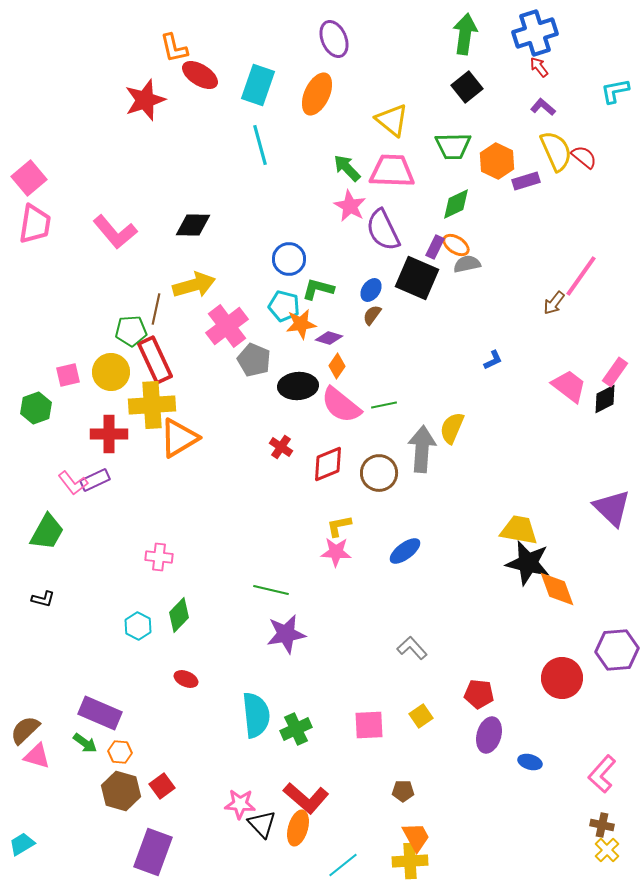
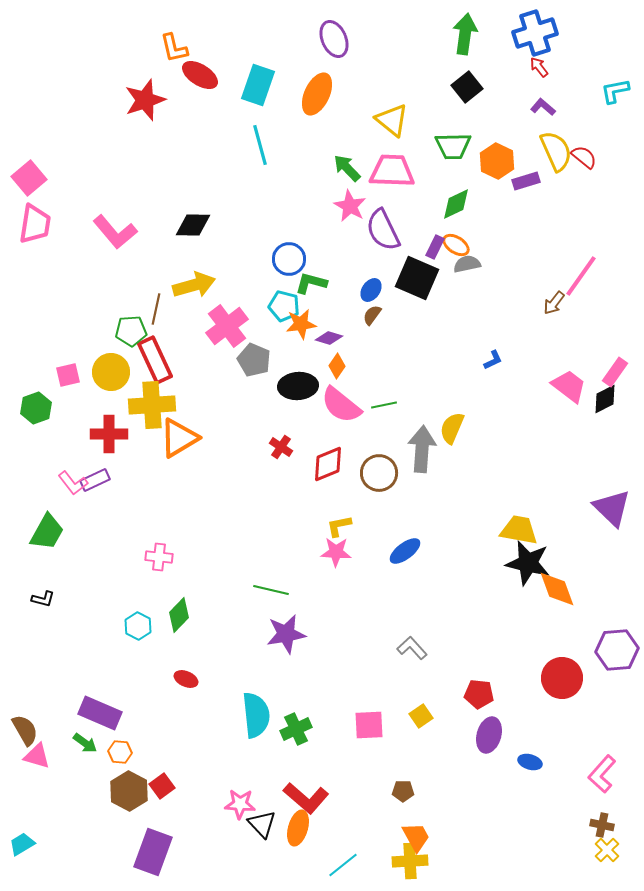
green L-shape at (318, 289): moved 7 px left, 6 px up
brown semicircle at (25, 730): rotated 104 degrees clockwise
brown hexagon at (121, 791): moved 8 px right; rotated 12 degrees clockwise
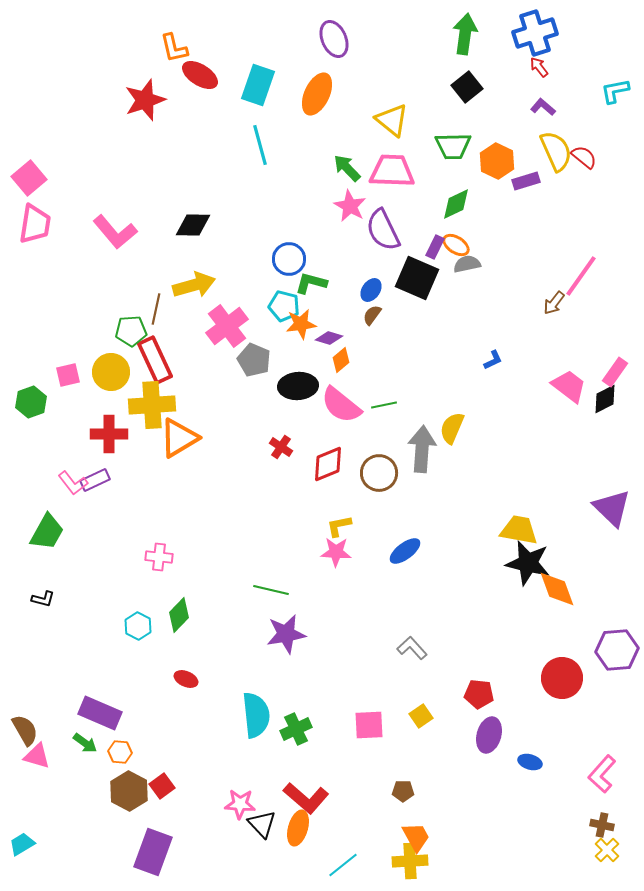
orange diamond at (337, 366): moved 4 px right, 6 px up; rotated 15 degrees clockwise
green hexagon at (36, 408): moved 5 px left, 6 px up
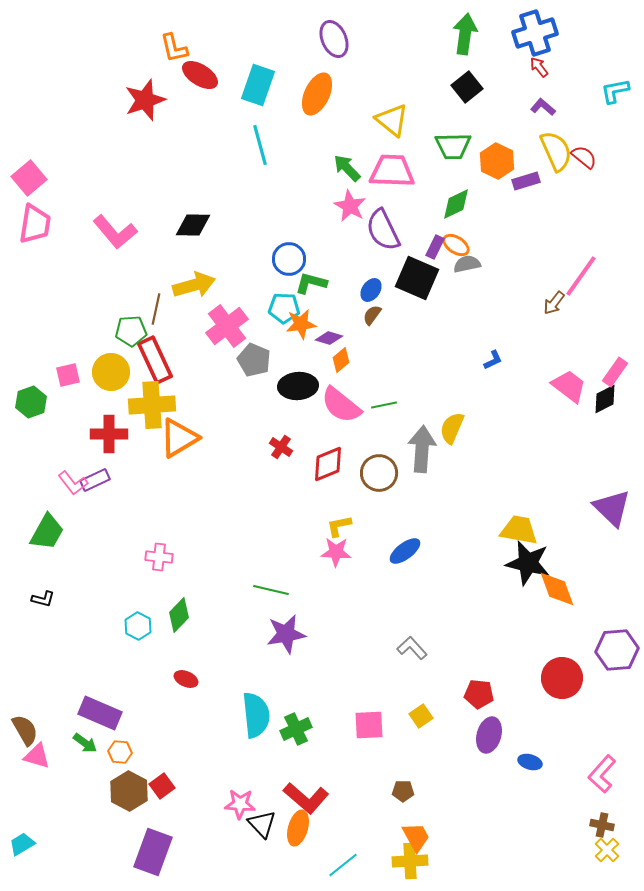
cyan pentagon at (284, 306): moved 2 px down; rotated 12 degrees counterclockwise
